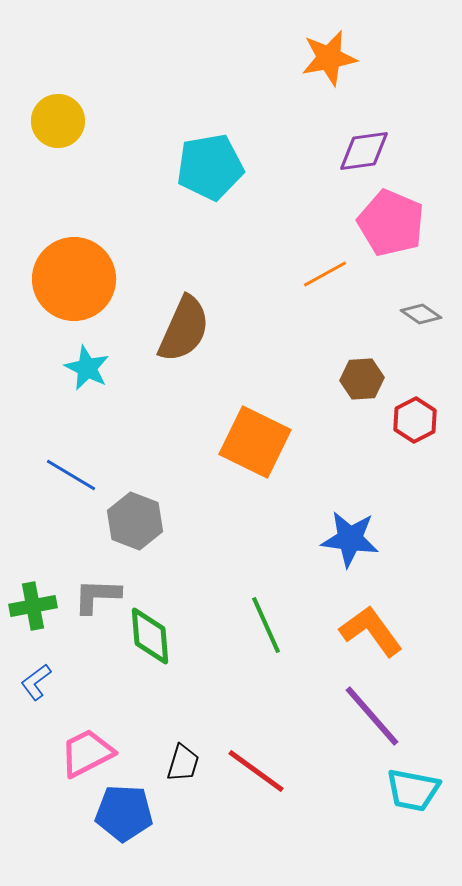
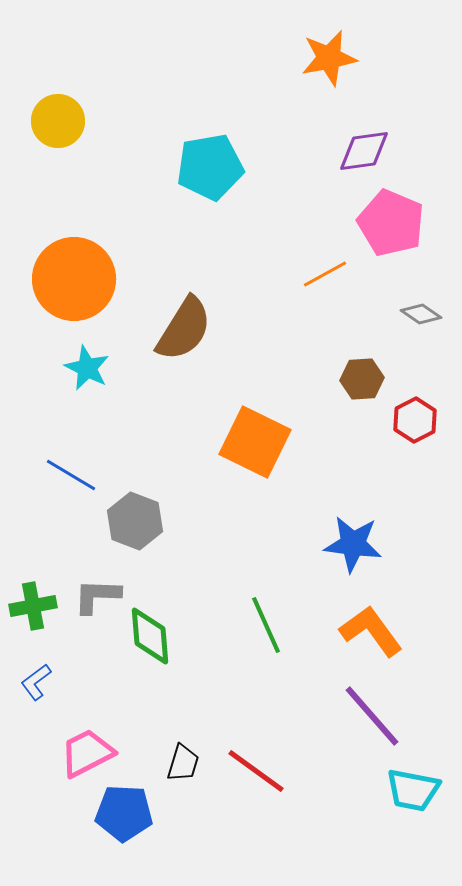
brown semicircle: rotated 8 degrees clockwise
blue star: moved 3 px right, 5 px down
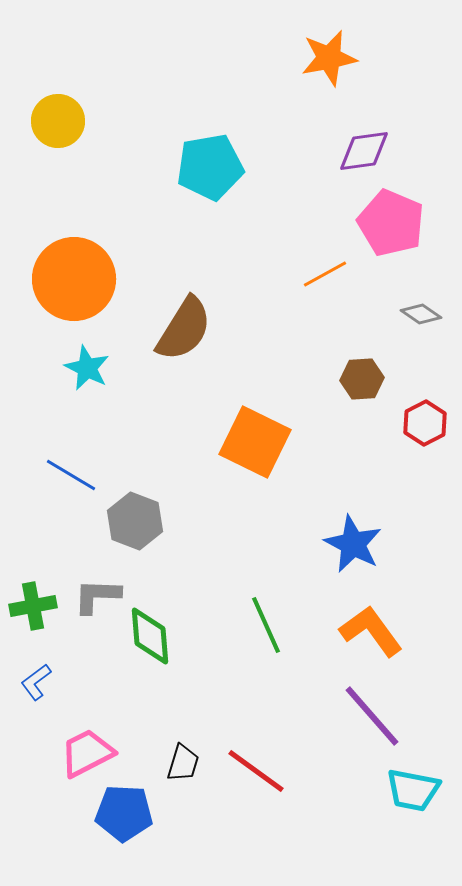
red hexagon: moved 10 px right, 3 px down
blue star: rotated 20 degrees clockwise
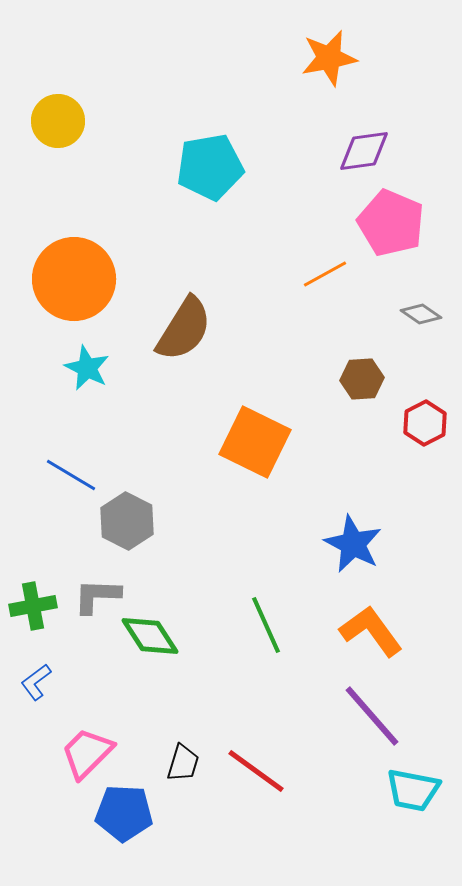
gray hexagon: moved 8 px left; rotated 6 degrees clockwise
green diamond: rotated 28 degrees counterclockwise
pink trapezoid: rotated 18 degrees counterclockwise
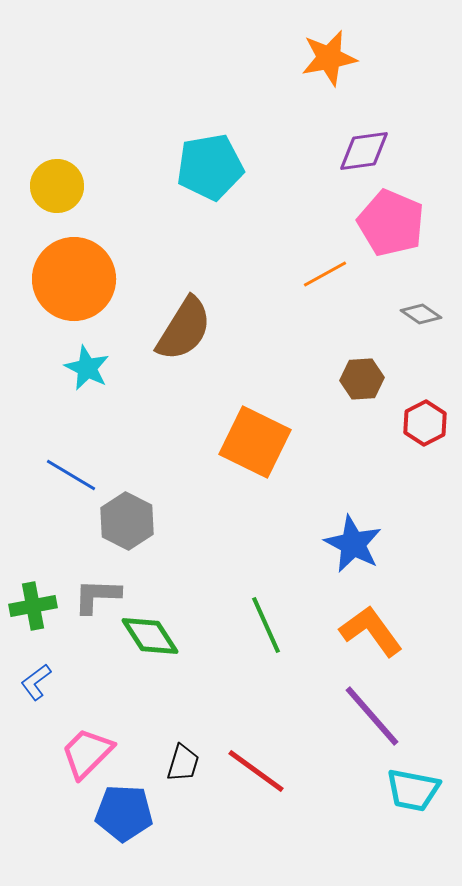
yellow circle: moved 1 px left, 65 px down
